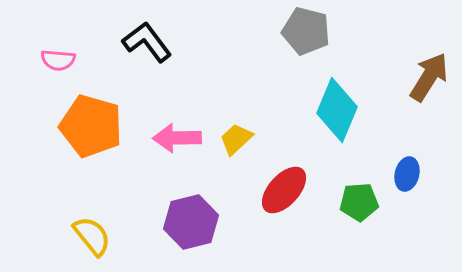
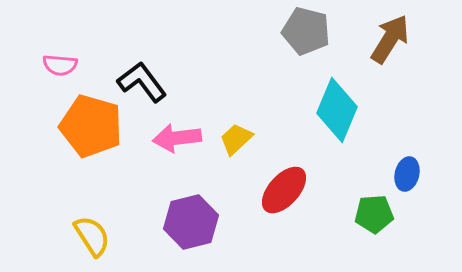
black L-shape: moved 5 px left, 40 px down
pink semicircle: moved 2 px right, 5 px down
brown arrow: moved 39 px left, 38 px up
pink arrow: rotated 6 degrees counterclockwise
green pentagon: moved 15 px right, 12 px down
yellow semicircle: rotated 6 degrees clockwise
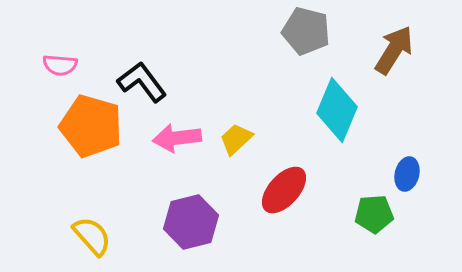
brown arrow: moved 4 px right, 11 px down
yellow semicircle: rotated 9 degrees counterclockwise
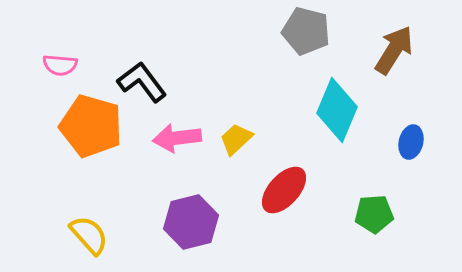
blue ellipse: moved 4 px right, 32 px up
yellow semicircle: moved 3 px left, 1 px up
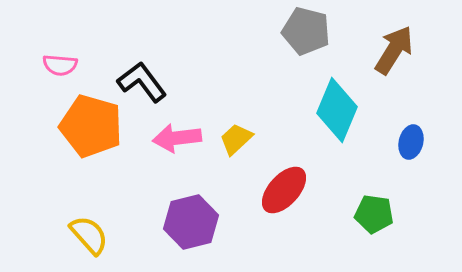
green pentagon: rotated 12 degrees clockwise
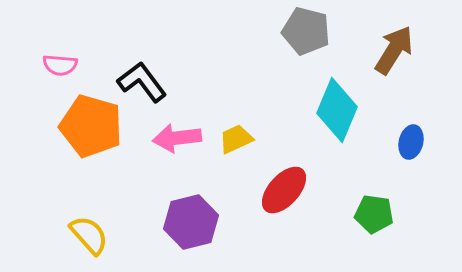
yellow trapezoid: rotated 18 degrees clockwise
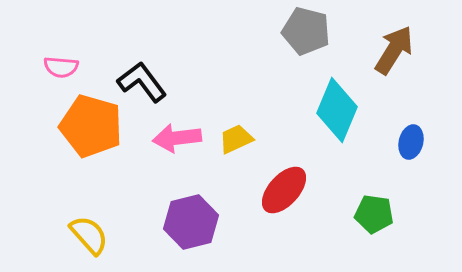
pink semicircle: moved 1 px right, 2 px down
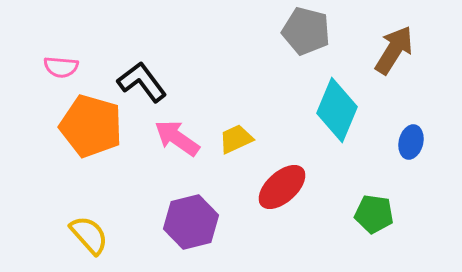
pink arrow: rotated 42 degrees clockwise
red ellipse: moved 2 px left, 3 px up; rotated 6 degrees clockwise
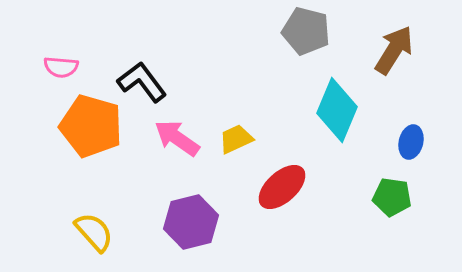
green pentagon: moved 18 px right, 17 px up
yellow semicircle: moved 5 px right, 3 px up
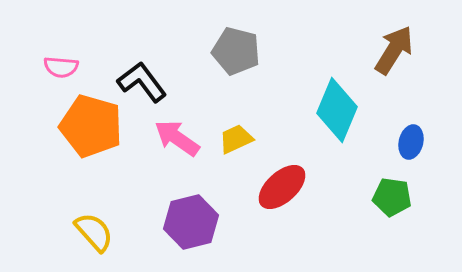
gray pentagon: moved 70 px left, 20 px down
